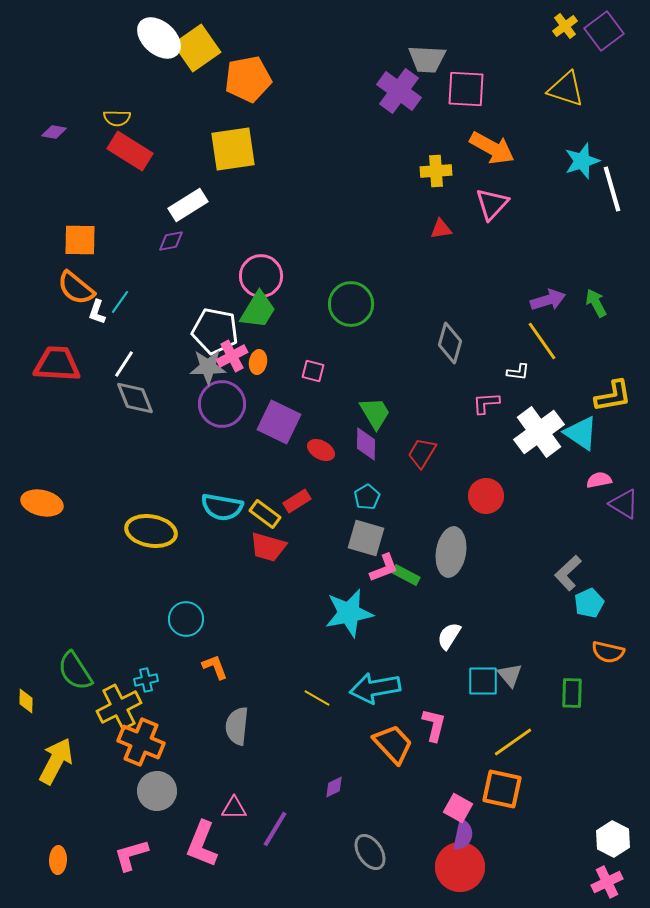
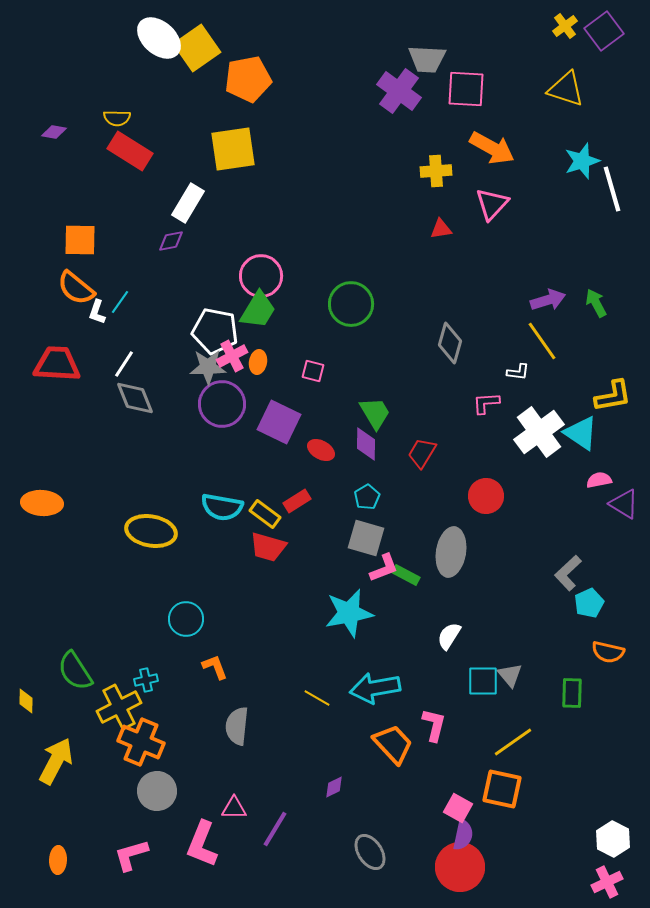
white rectangle at (188, 205): moved 2 px up; rotated 27 degrees counterclockwise
orange ellipse at (42, 503): rotated 9 degrees counterclockwise
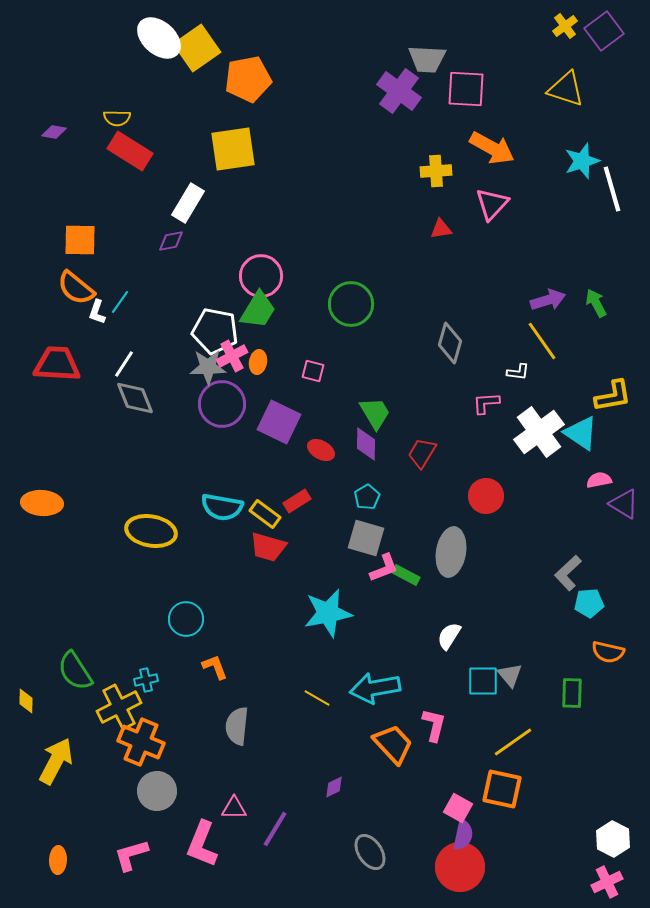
cyan pentagon at (589, 603): rotated 20 degrees clockwise
cyan star at (349, 613): moved 21 px left
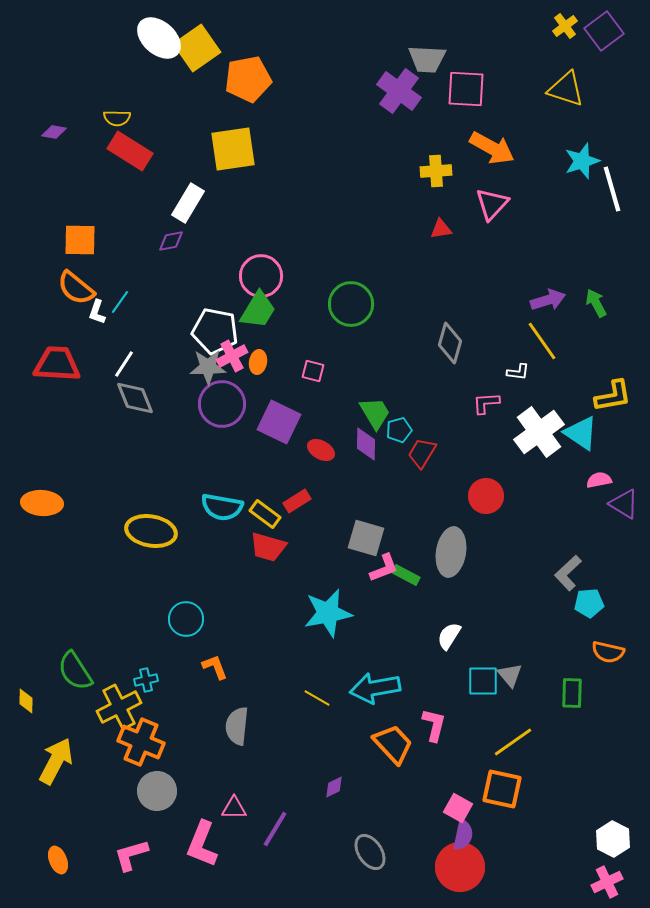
cyan pentagon at (367, 497): moved 32 px right, 67 px up; rotated 15 degrees clockwise
orange ellipse at (58, 860): rotated 24 degrees counterclockwise
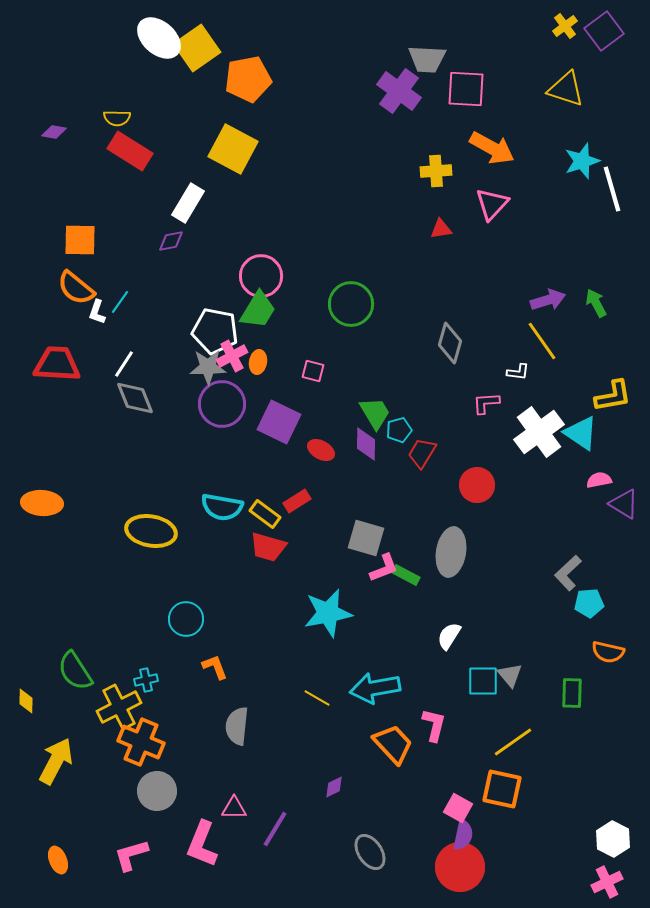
yellow square at (233, 149): rotated 36 degrees clockwise
red circle at (486, 496): moved 9 px left, 11 px up
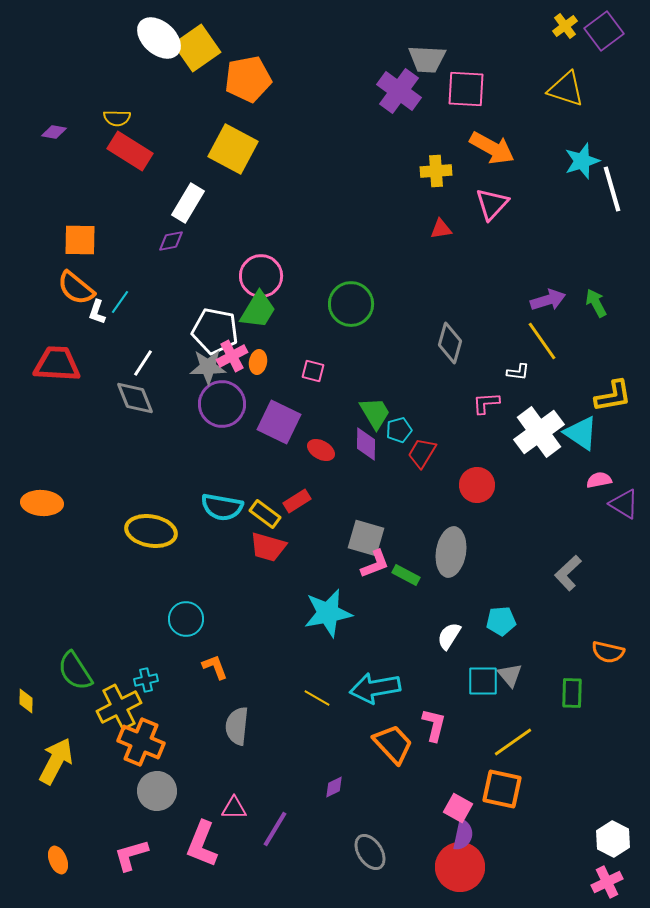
white line at (124, 364): moved 19 px right, 1 px up
pink L-shape at (384, 568): moved 9 px left, 4 px up
cyan pentagon at (589, 603): moved 88 px left, 18 px down
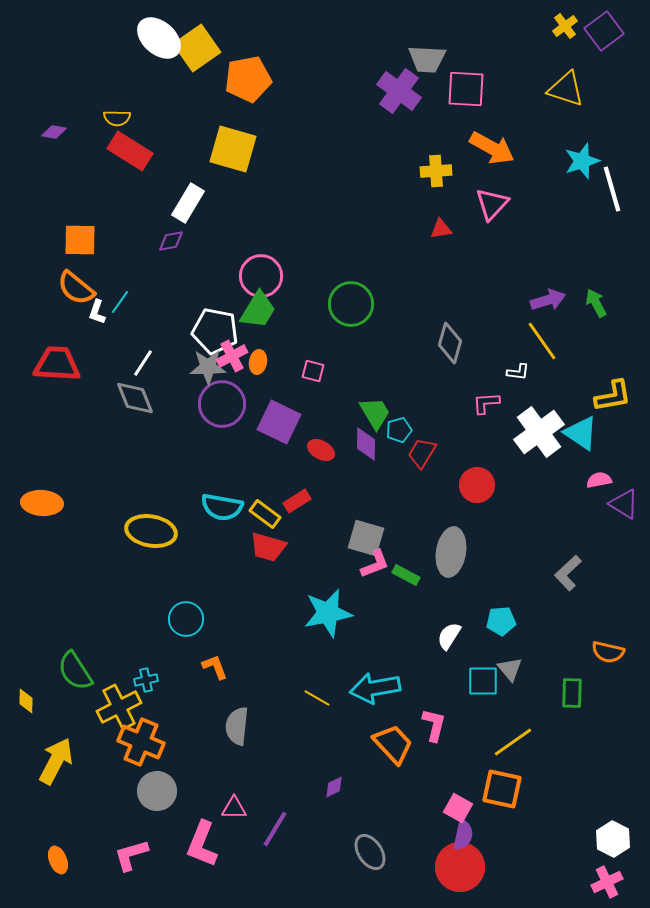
yellow square at (233, 149): rotated 12 degrees counterclockwise
gray triangle at (510, 675): moved 6 px up
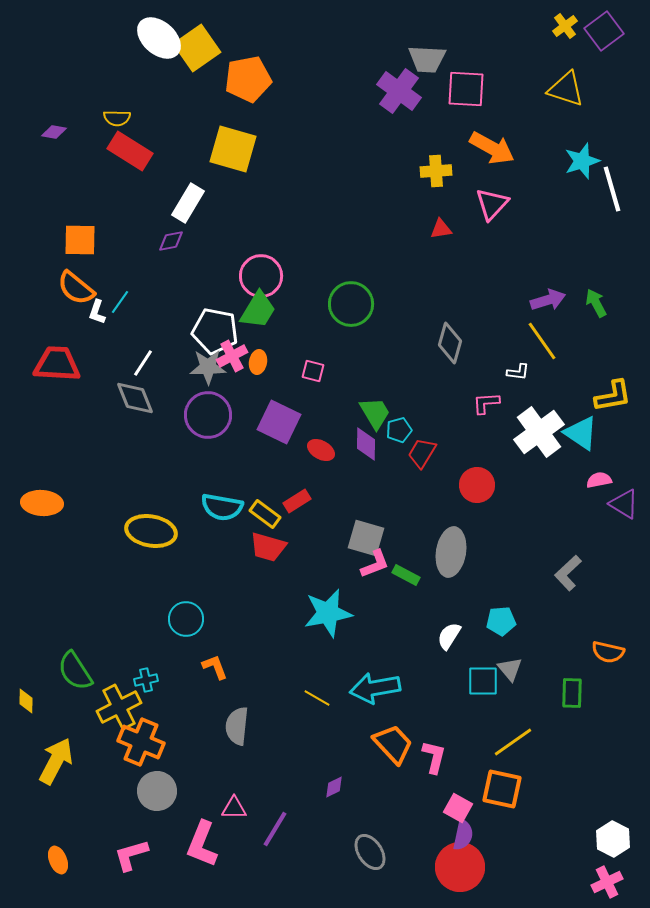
purple circle at (222, 404): moved 14 px left, 11 px down
pink L-shape at (434, 725): moved 32 px down
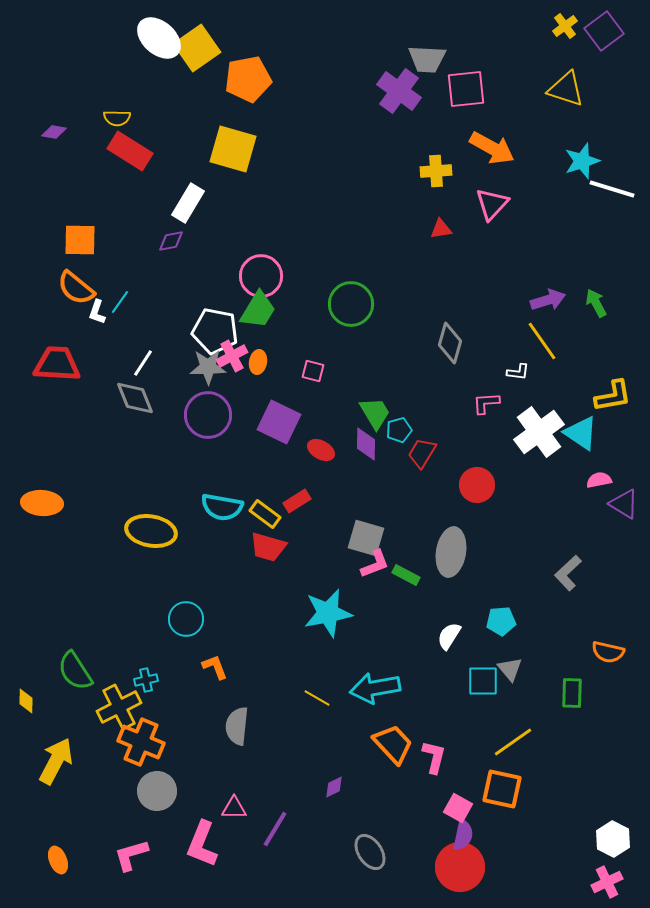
pink square at (466, 89): rotated 9 degrees counterclockwise
white line at (612, 189): rotated 57 degrees counterclockwise
